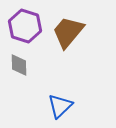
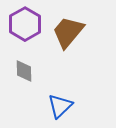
purple hexagon: moved 2 px up; rotated 12 degrees clockwise
gray diamond: moved 5 px right, 6 px down
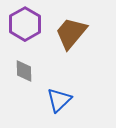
brown trapezoid: moved 3 px right, 1 px down
blue triangle: moved 1 px left, 6 px up
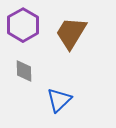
purple hexagon: moved 2 px left, 1 px down
brown trapezoid: rotated 9 degrees counterclockwise
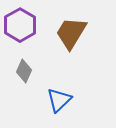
purple hexagon: moved 3 px left
gray diamond: rotated 25 degrees clockwise
